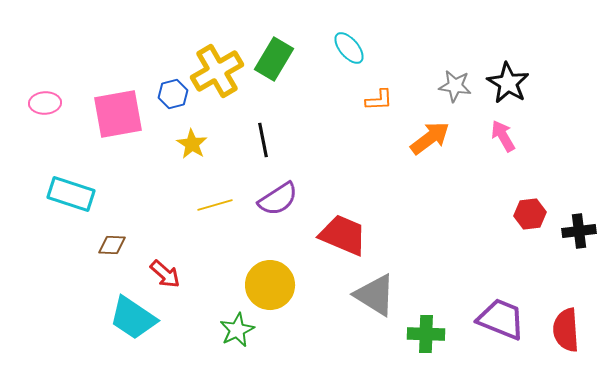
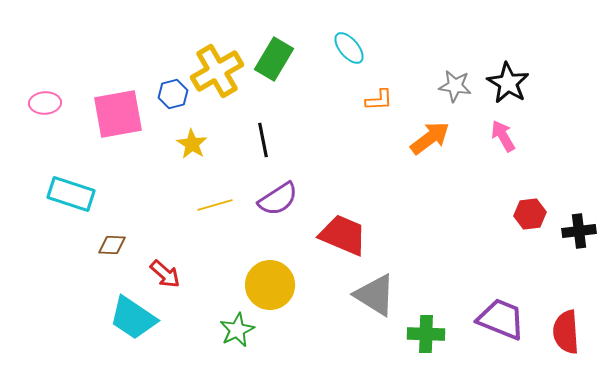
red semicircle: moved 2 px down
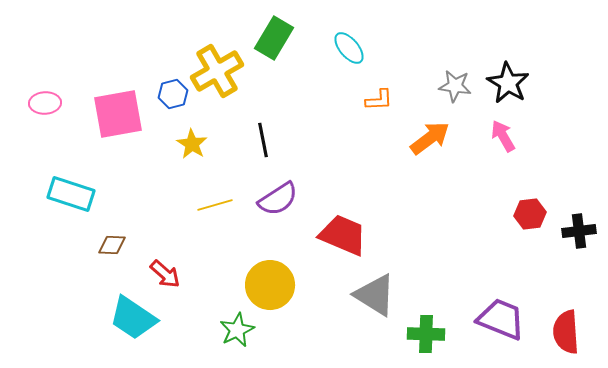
green rectangle: moved 21 px up
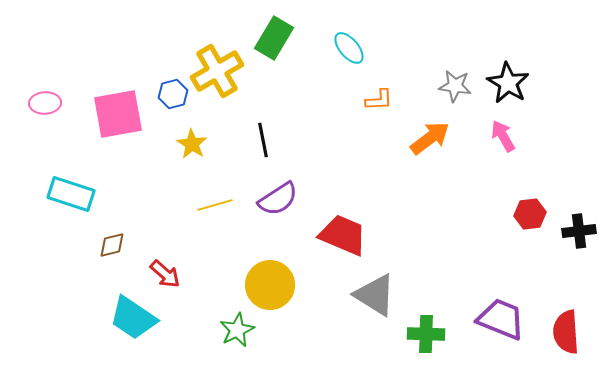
brown diamond: rotated 16 degrees counterclockwise
